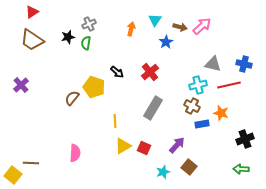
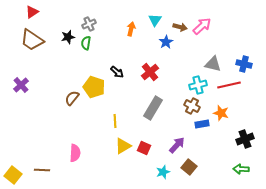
brown line: moved 11 px right, 7 px down
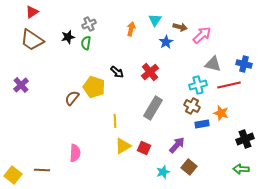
pink arrow: moved 9 px down
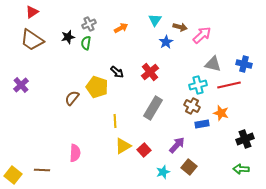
orange arrow: moved 10 px left, 1 px up; rotated 48 degrees clockwise
yellow pentagon: moved 3 px right
red square: moved 2 px down; rotated 24 degrees clockwise
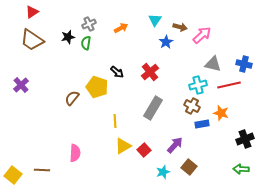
purple arrow: moved 2 px left
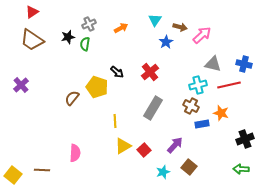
green semicircle: moved 1 px left, 1 px down
brown cross: moved 1 px left
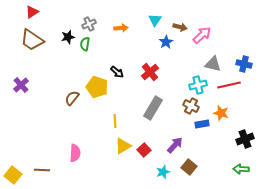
orange arrow: rotated 24 degrees clockwise
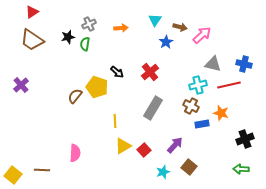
brown semicircle: moved 3 px right, 2 px up
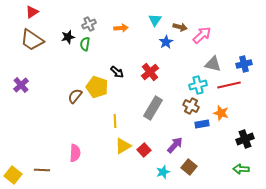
blue cross: rotated 28 degrees counterclockwise
